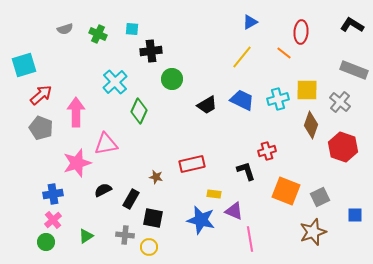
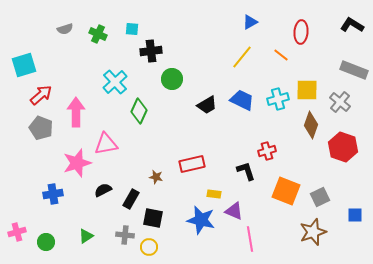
orange line at (284, 53): moved 3 px left, 2 px down
pink cross at (53, 220): moved 36 px left, 12 px down; rotated 24 degrees clockwise
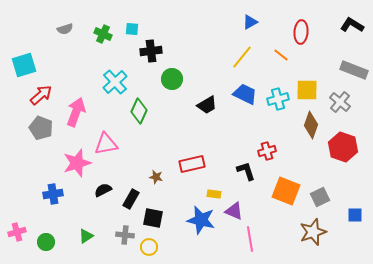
green cross at (98, 34): moved 5 px right
blue trapezoid at (242, 100): moved 3 px right, 6 px up
pink arrow at (76, 112): rotated 20 degrees clockwise
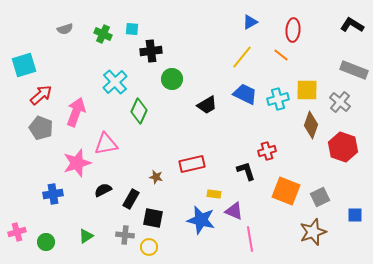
red ellipse at (301, 32): moved 8 px left, 2 px up
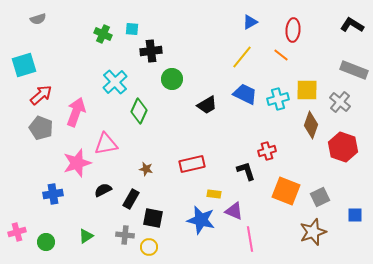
gray semicircle at (65, 29): moved 27 px left, 10 px up
brown star at (156, 177): moved 10 px left, 8 px up
